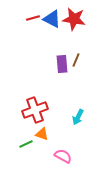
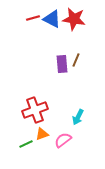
orange triangle: rotated 40 degrees counterclockwise
pink semicircle: moved 16 px up; rotated 66 degrees counterclockwise
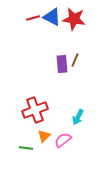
blue triangle: moved 2 px up
brown line: moved 1 px left
orange triangle: moved 2 px right, 2 px down; rotated 24 degrees counterclockwise
green line: moved 4 px down; rotated 32 degrees clockwise
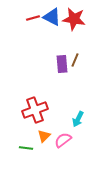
cyan arrow: moved 2 px down
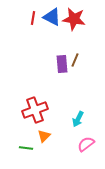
red line: rotated 64 degrees counterclockwise
pink semicircle: moved 23 px right, 4 px down
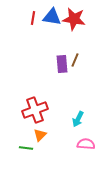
blue triangle: rotated 18 degrees counterclockwise
orange triangle: moved 4 px left, 1 px up
pink semicircle: rotated 42 degrees clockwise
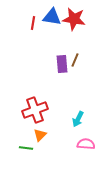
red line: moved 5 px down
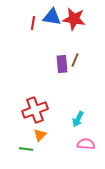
green line: moved 1 px down
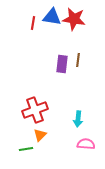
brown line: moved 3 px right; rotated 16 degrees counterclockwise
purple rectangle: rotated 12 degrees clockwise
cyan arrow: rotated 21 degrees counterclockwise
green line: rotated 16 degrees counterclockwise
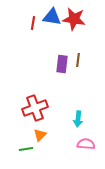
red cross: moved 2 px up
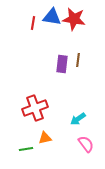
cyan arrow: rotated 49 degrees clockwise
orange triangle: moved 5 px right, 3 px down; rotated 32 degrees clockwise
pink semicircle: rotated 48 degrees clockwise
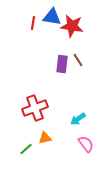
red star: moved 2 px left, 7 px down
brown line: rotated 40 degrees counterclockwise
green line: rotated 32 degrees counterclockwise
